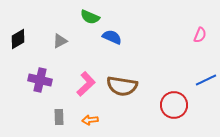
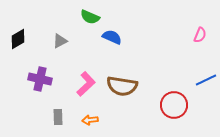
purple cross: moved 1 px up
gray rectangle: moved 1 px left
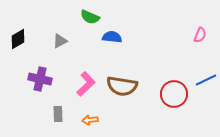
blue semicircle: rotated 18 degrees counterclockwise
red circle: moved 11 px up
gray rectangle: moved 3 px up
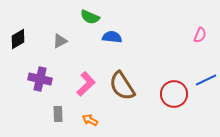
brown semicircle: rotated 48 degrees clockwise
orange arrow: rotated 35 degrees clockwise
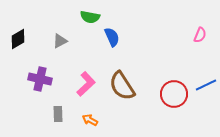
green semicircle: rotated 12 degrees counterclockwise
blue semicircle: rotated 60 degrees clockwise
blue line: moved 5 px down
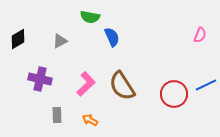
gray rectangle: moved 1 px left, 1 px down
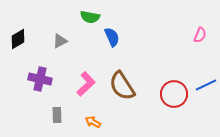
orange arrow: moved 3 px right, 2 px down
